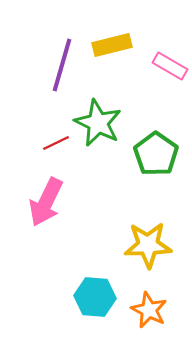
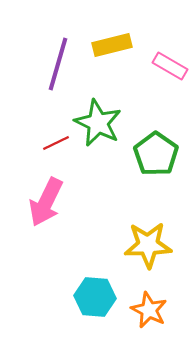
purple line: moved 4 px left, 1 px up
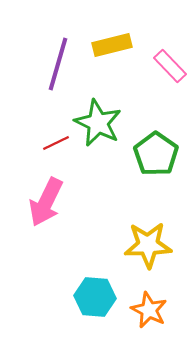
pink rectangle: rotated 16 degrees clockwise
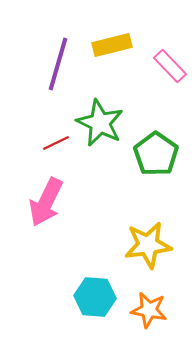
green star: moved 2 px right
yellow star: rotated 6 degrees counterclockwise
orange star: rotated 15 degrees counterclockwise
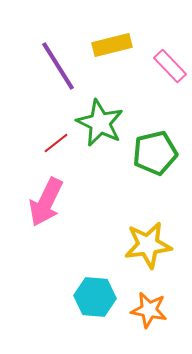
purple line: moved 2 px down; rotated 48 degrees counterclockwise
red line: rotated 12 degrees counterclockwise
green pentagon: moved 1 px left, 1 px up; rotated 24 degrees clockwise
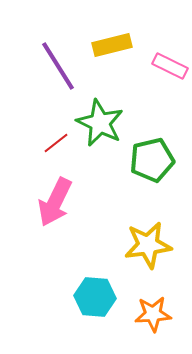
pink rectangle: rotated 20 degrees counterclockwise
green pentagon: moved 3 px left, 7 px down
pink arrow: moved 9 px right
orange star: moved 4 px right, 4 px down; rotated 15 degrees counterclockwise
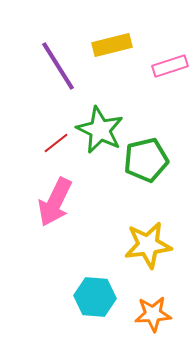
pink rectangle: rotated 44 degrees counterclockwise
green star: moved 7 px down
green pentagon: moved 6 px left
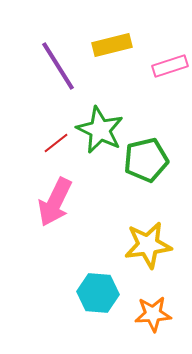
cyan hexagon: moved 3 px right, 4 px up
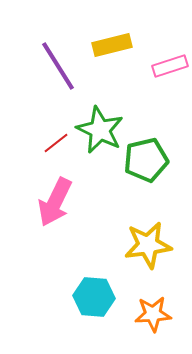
cyan hexagon: moved 4 px left, 4 px down
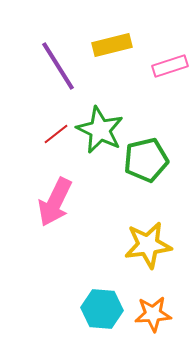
red line: moved 9 px up
cyan hexagon: moved 8 px right, 12 px down
